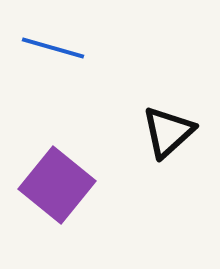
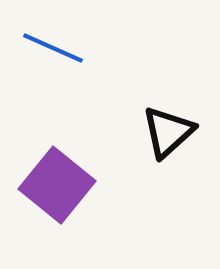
blue line: rotated 8 degrees clockwise
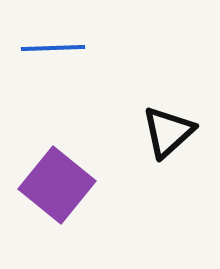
blue line: rotated 26 degrees counterclockwise
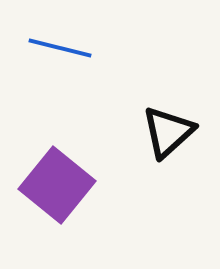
blue line: moved 7 px right; rotated 16 degrees clockwise
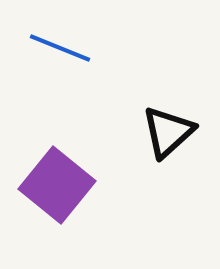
blue line: rotated 8 degrees clockwise
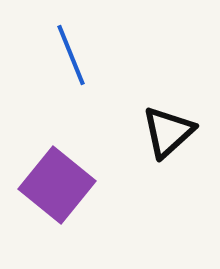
blue line: moved 11 px right, 7 px down; rotated 46 degrees clockwise
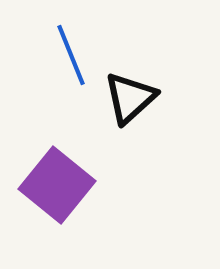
black triangle: moved 38 px left, 34 px up
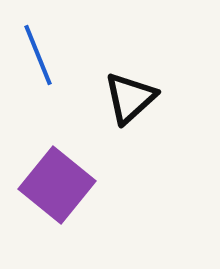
blue line: moved 33 px left
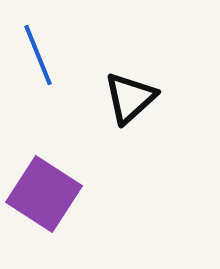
purple square: moved 13 px left, 9 px down; rotated 6 degrees counterclockwise
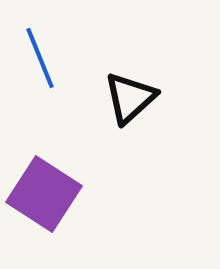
blue line: moved 2 px right, 3 px down
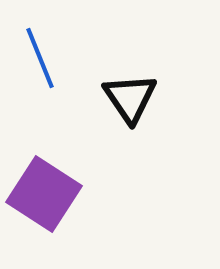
black triangle: rotated 22 degrees counterclockwise
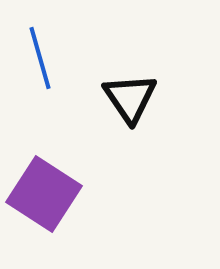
blue line: rotated 6 degrees clockwise
